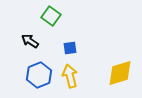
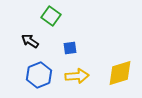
yellow arrow: moved 7 px right; rotated 100 degrees clockwise
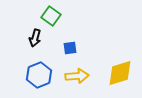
black arrow: moved 5 px right, 3 px up; rotated 108 degrees counterclockwise
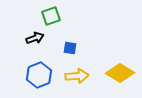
green square: rotated 36 degrees clockwise
black arrow: rotated 126 degrees counterclockwise
blue square: rotated 16 degrees clockwise
yellow diamond: rotated 48 degrees clockwise
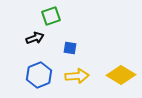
yellow diamond: moved 1 px right, 2 px down
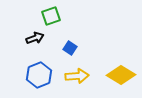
blue square: rotated 24 degrees clockwise
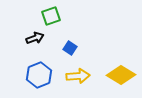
yellow arrow: moved 1 px right
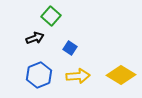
green square: rotated 30 degrees counterclockwise
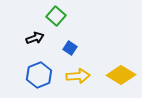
green square: moved 5 px right
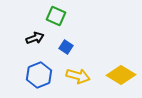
green square: rotated 18 degrees counterclockwise
blue square: moved 4 px left, 1 px up
yellow arrow: rotated 20 degrees clockwise
